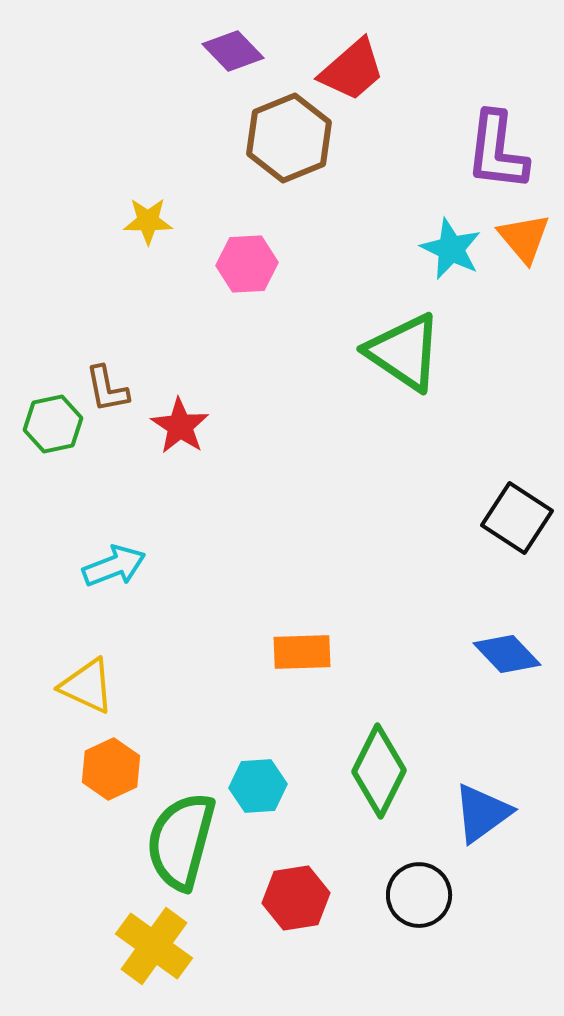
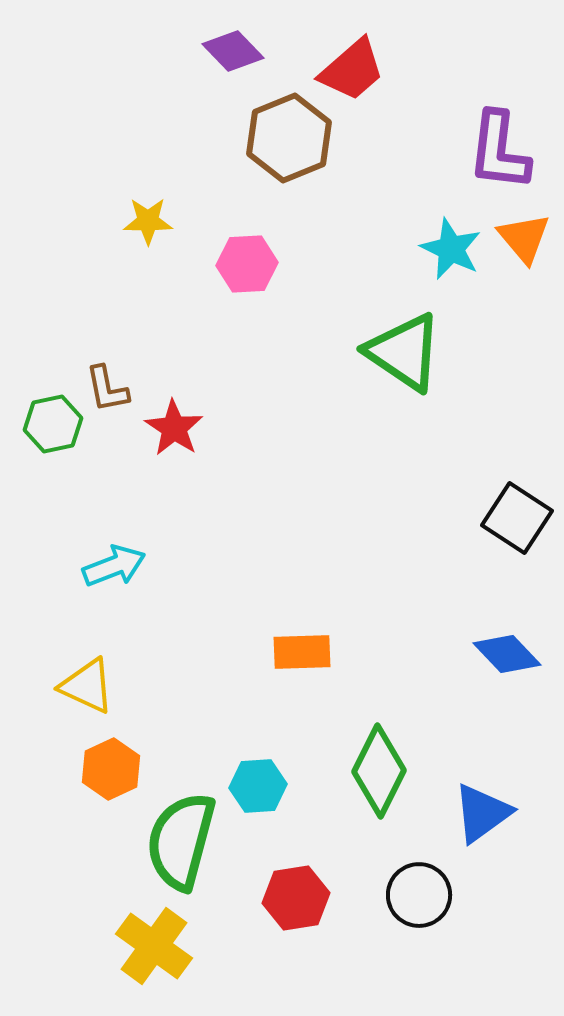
purple L-shape: moved 2 px right
red star: moved 6 px left, 2 px down
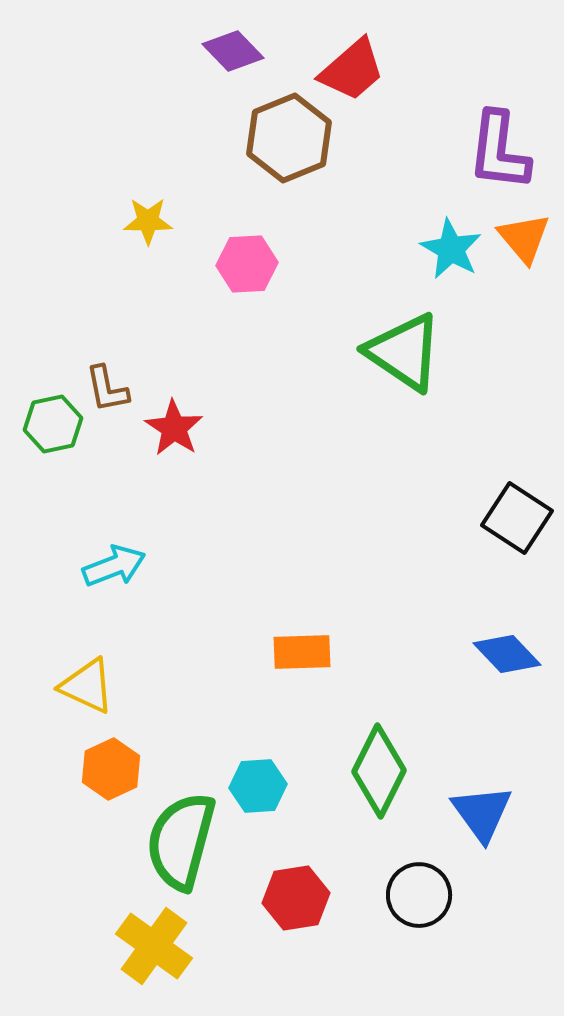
cyan star: rotated 4 degrees clockwise
blue triangle: rotated 30 degrees counterclockwise
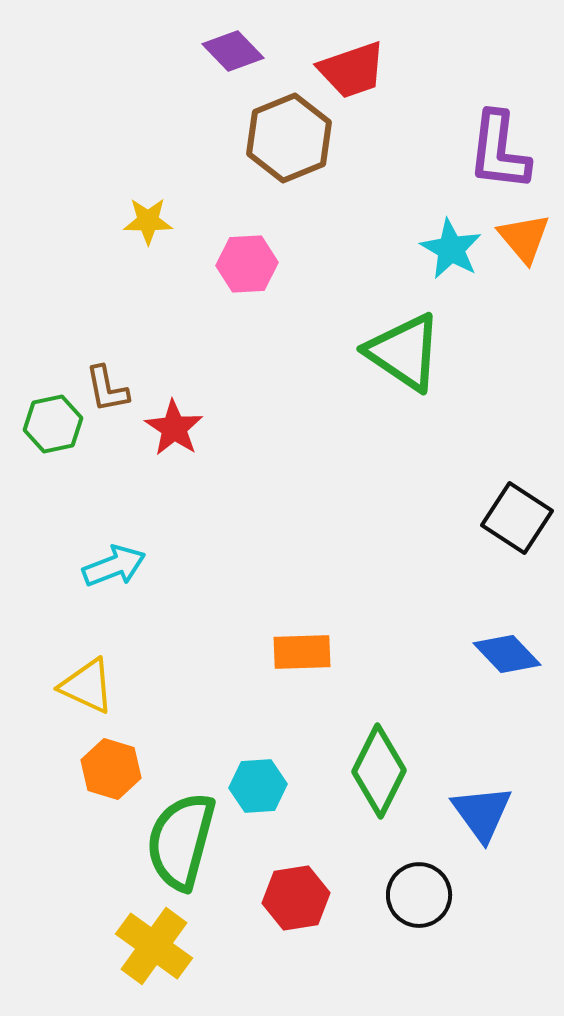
red trapezoid: rotated 22 degrees clockwise
orange hexagon: rotated 18 degrees counterclockwise
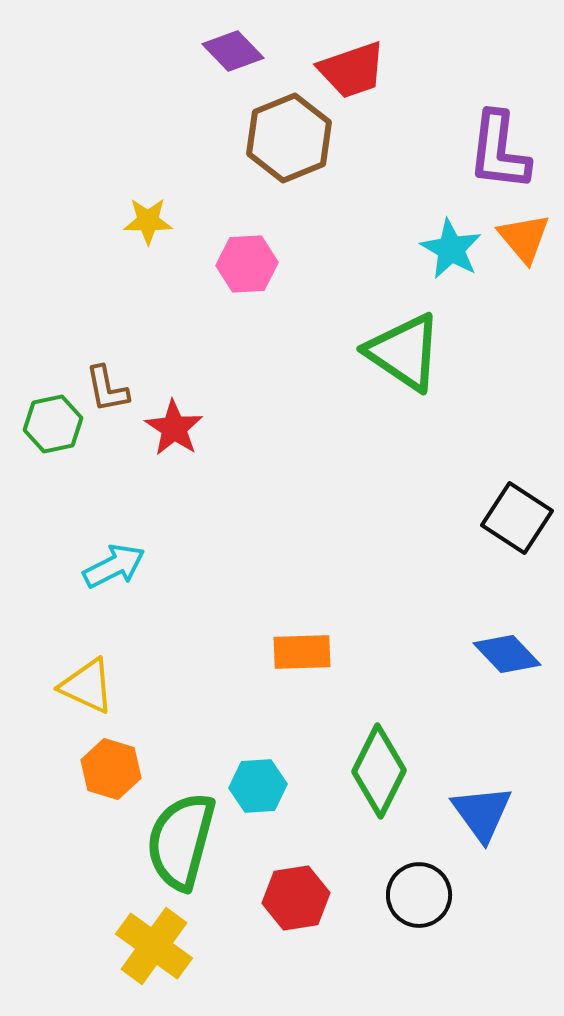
cyan arrow: rotated 6 degrees counterclockwise
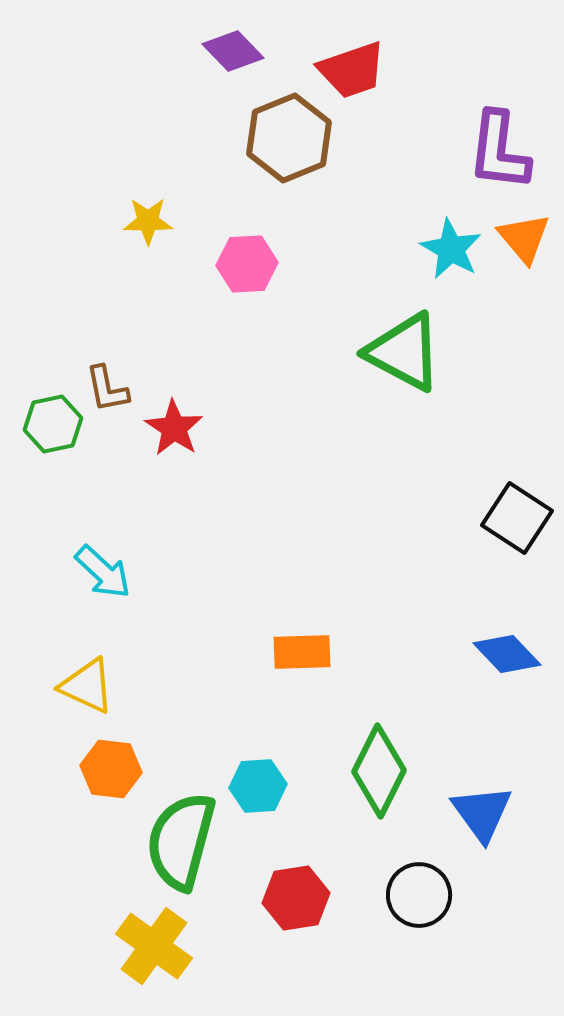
green triangle: rotated 6 degrees counterclockwise
cyan arrow: moved 11 px left, 6 px down; rotated 70 degrees clockwise
orange hexagon: rotated 10 degrees counterclockwise
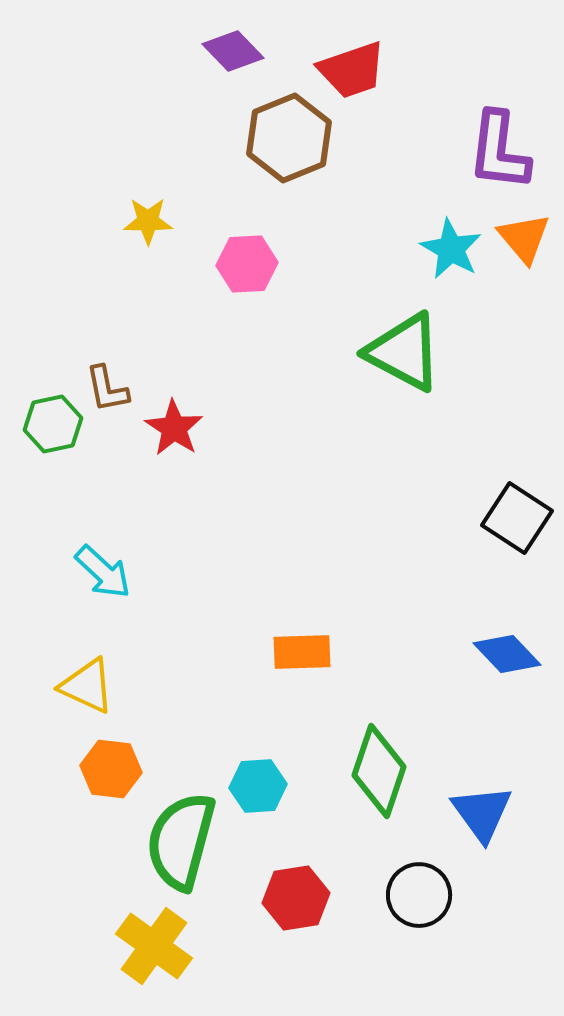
green diamond: rotated 8 degrees counterclockwise
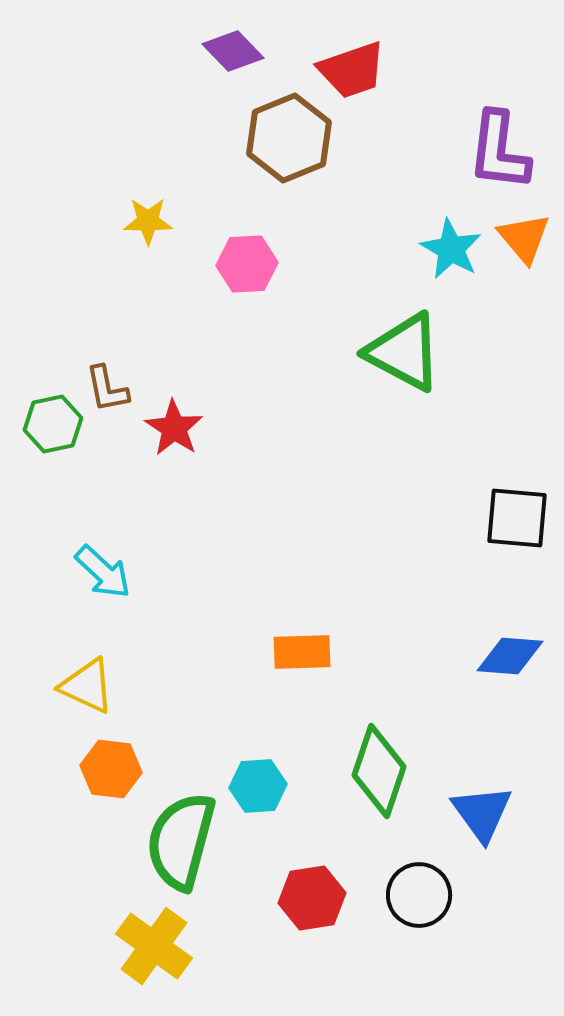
black square: rotated 28 degrees counterclockwise
blue diamond: moved 3 px right, 2 px down; rotated 42 degrees counterclockwise
red hexagon: moved 16 px right
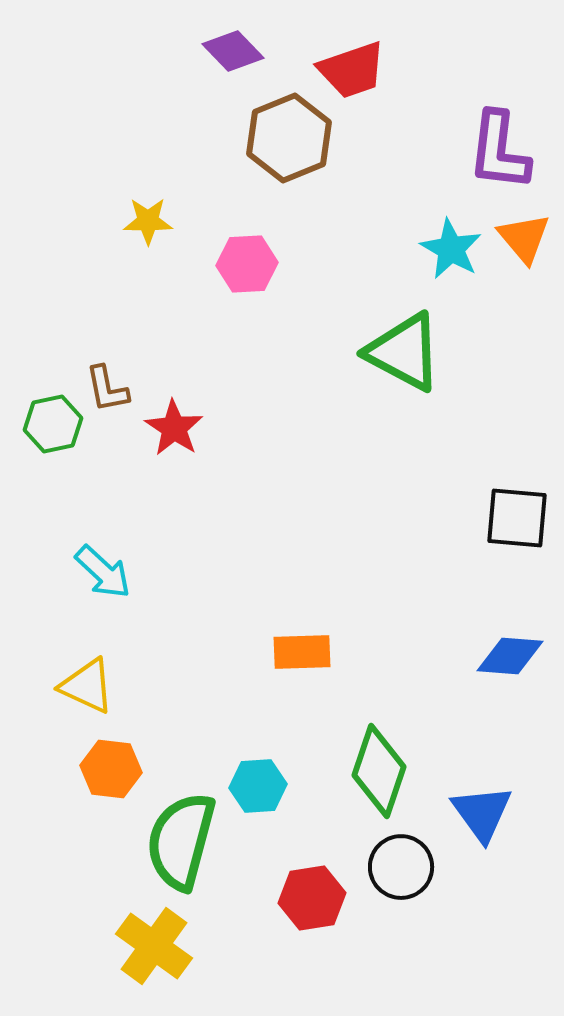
black circle: moved 18 px left, 28 px up
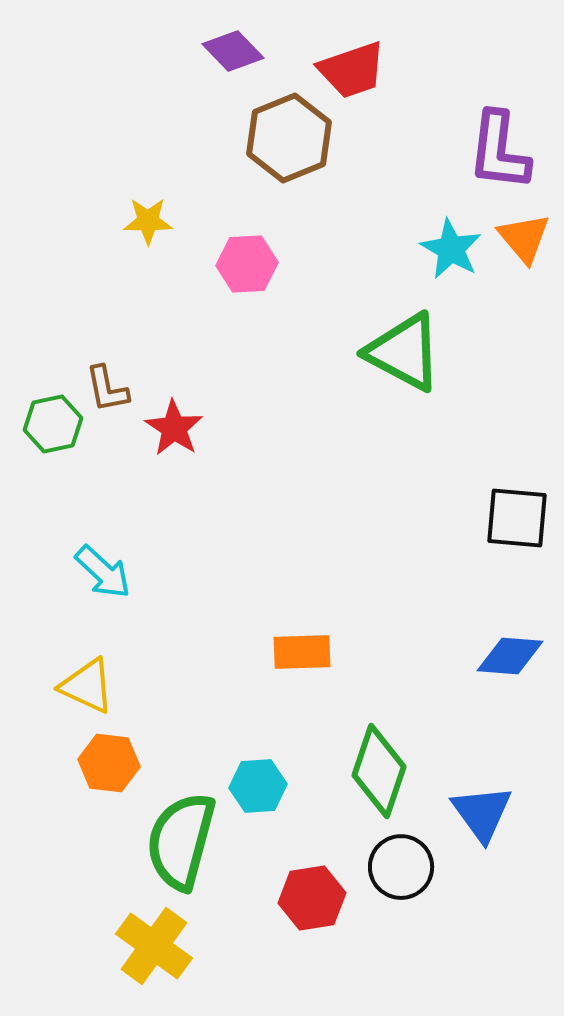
orange hexagon: moved 2 px left, 6 px up
